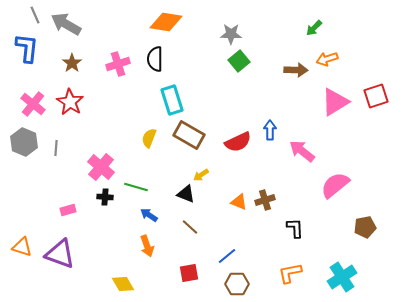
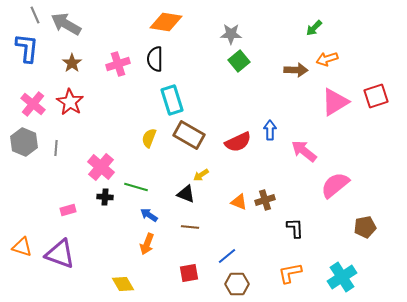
pink arrow at (302, 151): moved 2 px right
brown line at (190, 227): rotated 36 degrees counterclockwise
orange arrow at (147, 246): moved 2 px up; rotated 40 degrees clockwise
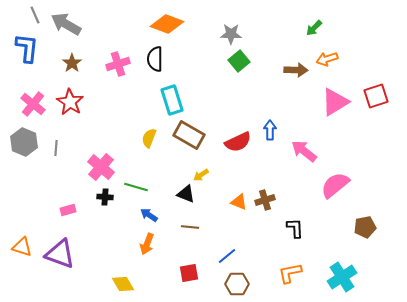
orange diamond at (166, 22): moved 1 px right, 2 px down; rotated 12 degrees clockwise
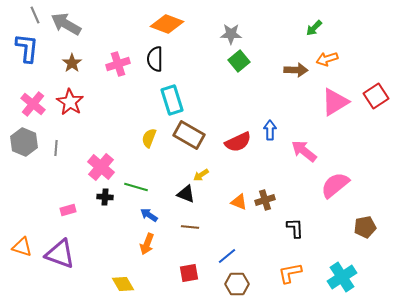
red square at (376, 96): rotated 15 degrees counterclockwise
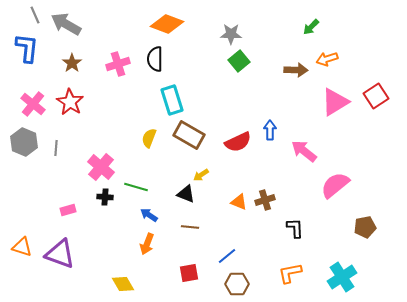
green arrow at (314, 28): moved 3 px left, 1 px up
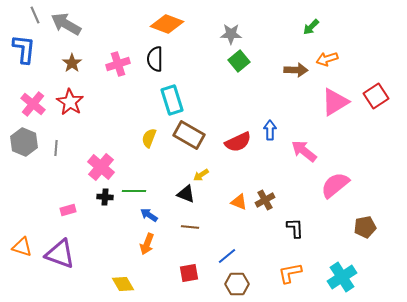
blue L-shape at (27, 48): moved 3 px left, 1 px down
green line at (136, 187): moved 2 px left, 4 px down; rotated 15 degrees counterclockwise
brown cross at (265, 200): rotated 12 degrees counterclockwise
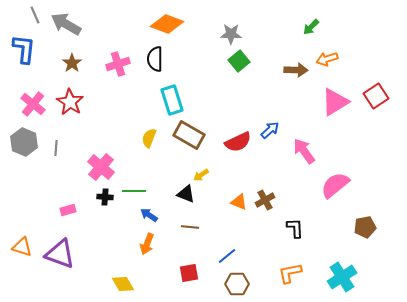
blue arrow at (270, 130): rotated 48 degrees clockwise
pink arrow at (304, 151): rotated 16 degrees clockwise
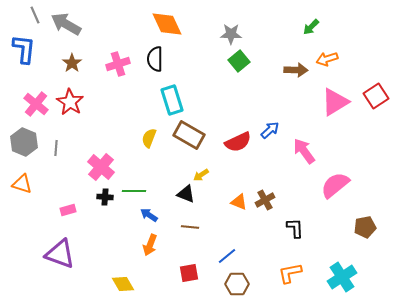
orange diamond at (167, 24): rotated 44 degrees clockwise
pink cross at (33, 104): moved 3 px right
orange arrow at (147, 244): moved 3 px right, 1 px down
orange triangle at (22, 247): moved 63 px up
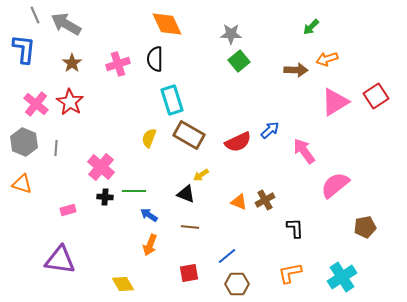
purple triangle at (60, 254): moved 6 px down; rotated 12 degrees counterclockwise
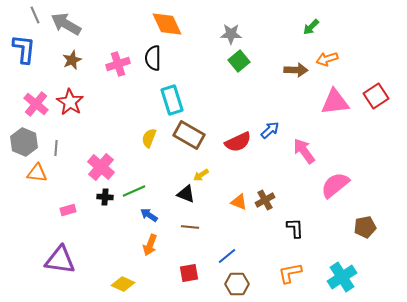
black semicircle at (155, 59): moved 2 px left, 1 px up
brown star at (72, 63): moved 3 px up; rotated 12 degrees clockwise
pink triangle at (335, 102): rotated 24 degrees clockwise
orange triangle at (22, 184): moved 15 px right, 11 px up; rotated 10 degrees counterclockwise
green line at (134, 191): rotated 25 degrees counterclockwise
yellow diamond at (123, 284): rotated 35 degrees counterclockwise
